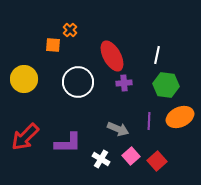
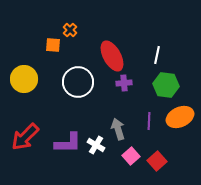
gray arrow: rotated 130 degrees counterclockwise
white cross: moved 5 px left, 14 px up
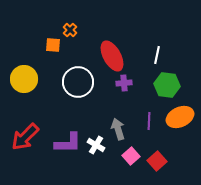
green hexagon: moved 1 px right
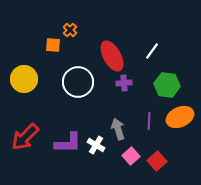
white line: moved 5 px left, 4 px up; rotated 24 degrees clockwise
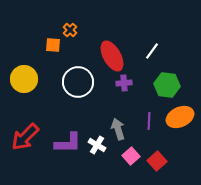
white cross: moved 1 px right
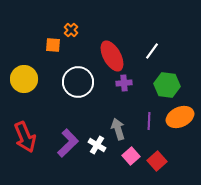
orange cross: moved 1 px right
red arrow: rotated 68 degrees counterclockwise
purple L-shape: rotated 44 degrees counterclockwise
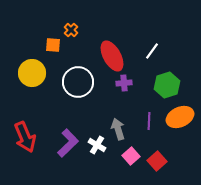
yellow circle: moved 8 px right, 6 px up
green hexagon: rotated 25 degrees counterclockwise
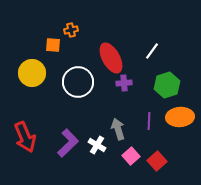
orange cross: rotated 32 degrees clockwise
red ellipse: moved 1 px left, 2 px down
orange ellipse: rotated 20 degrees clockwise
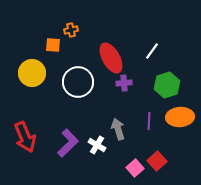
pink square: moved 4 px right, 12 px down
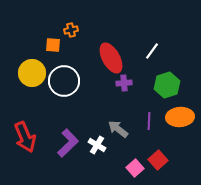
white circle: moved 14 px left, 1 px up
gray arrow: rotated 35 degrees counterclockwise
red square: moved 1 px right, 1 px up
